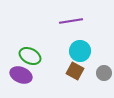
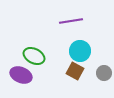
green ellipse: moved 4 px right
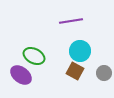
purple ellipse: rotated 15 degrees clockwise
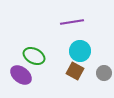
purple line: moved 1 px right, 1 px down
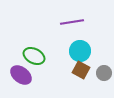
brown square: moved 6 px right, 1 px up
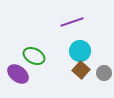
purple line: rotated 10 degrees counterclockwise
brown square: rotated 12 degrees clockwise
purple ellipse: moved 3 px left, 1 px up
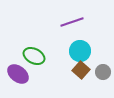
gray circle: moved 1 px left, 1 px up
